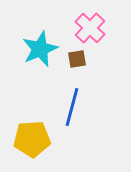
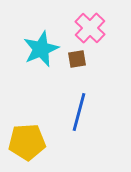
cyan star: moved 1 px right
blue line: moved 7 px right, 5 px down
yellow pentagon: moved 5 px left, 3 px down
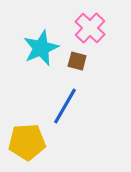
cyan star: moved 1 px up
brown square: moved 2 px down; rotated 24 degrees clockwise
blue line: moved 14 px left, 6 px up; rotated 15 degrees clockwise
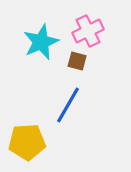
pink cross: moved 2 px left, 3 px down; rotated 20 degrees clockwise
cyan star: moved 6 px up
blue line: moved 3 px right, 1 px up
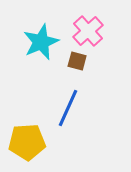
pink cross: rotated 16 degrees counterclockwise
blue line: moved 3 px down; rotated 6 degrees counterclockwise
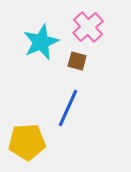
pink cross: moved 4 px up
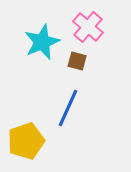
pink cross: rotated 8 degrees counterclockwise
cyan star: moved 1 px right
yellow pentagon: moved 1 px left, 1 px up; rotated 15 degrees counterclockwise
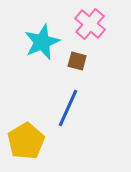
pink cross: moved 2 px right, 3 px up
yellow pentagon: rotated 12 degrees counterclockwise
